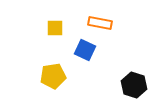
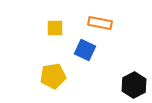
black hexagon: rotated 15 degrees clockwise
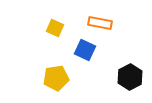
yellow square: rotated 24 degrees clockwise
yellow pentagon: moved 3 px right, 2 px down
black hexagon: moved 4 px left, 8 px up
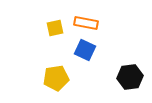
orange rectangle: moved 14 px left
yellow square: rotated 36 degrees counterclockwise
black hexagon: rotated 20 degrees clockwise
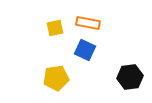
orange rectangle: moved 2 px right
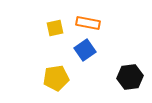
blue square: rotated 30 degrees clockwise
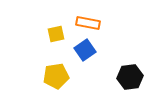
yellow square: moved 1 px right, 6 px down
yellow pentagon: moved 2 px up
